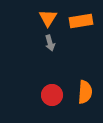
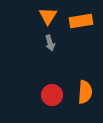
orange triangle: moved 2 px up
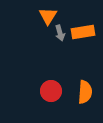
orange rectangle: moved 2 px right, 11 px down
gray arrow: moved 10 px right, 10 px up
red circle: moved 1 px left, 4 px up
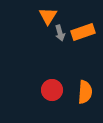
orange rectangle: rotated 10 degrees counterclockwise
red circle: moved 1 px right, 1 px up
